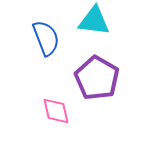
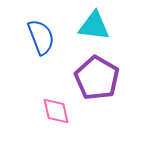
cyan triangle: moved 5 px down
blue semicircle: moved 5 px left, 1 px up
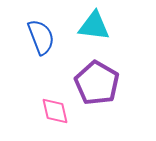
purple pentagon: moved 5 px down
pink diamond: moved 1 px left
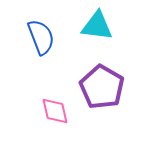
cyan triangle: moved 3 px right
purple pentagon: moved 5 px right, 4 px down
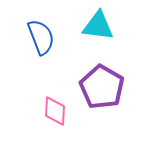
cyan triangle: moved 1 px right
pink diamond: rotated 16 degrees clockwise
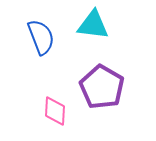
cyan triangle: moved 5 px left, 1 px up
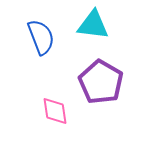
purple pentagon: moved 1 px left, 5 px up
pink diamond: rotated 12 degrees counterclockwise
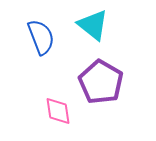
cyan triangle: rotated 32 degrees clockwise
pink diamond: moved 3 px right
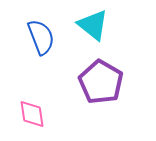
pink diamond: moved 26 px left, 3 px down
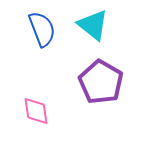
blue semicircle: moved 1 px right, 8 px up
pink diamond: moved 4 px right, 3 px up
